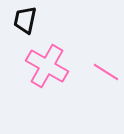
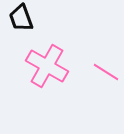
black trapezoid: moved 4 px left, 2 px up; rotated 32 degrees counterclockwise
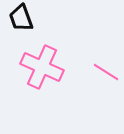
pink cross: moved 5 px left, 1 px down; rotated 6 degrees counterclockwise
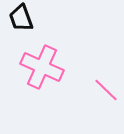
pink line: moved 18 px down; rotated 12 degrees clockwise
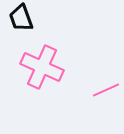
pink line: rotated 68 degrees counterclockwise
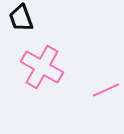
pink cross: rotated 6 degrees clockwise
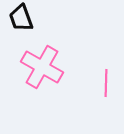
pink line: moved 7 px up; rotated 64 degrees counterclockwise
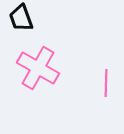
pink cross: moved 4 px left, 1 px down
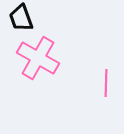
pink cross: moved 10 px up
